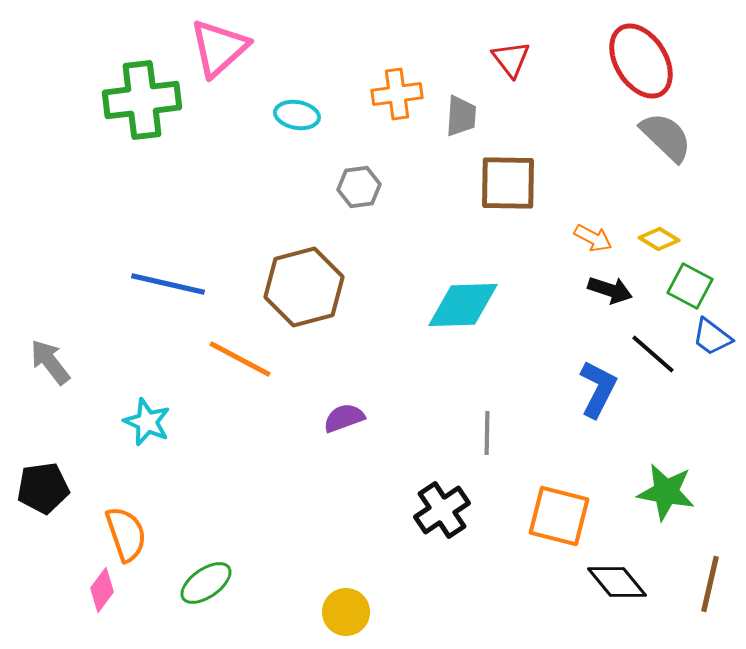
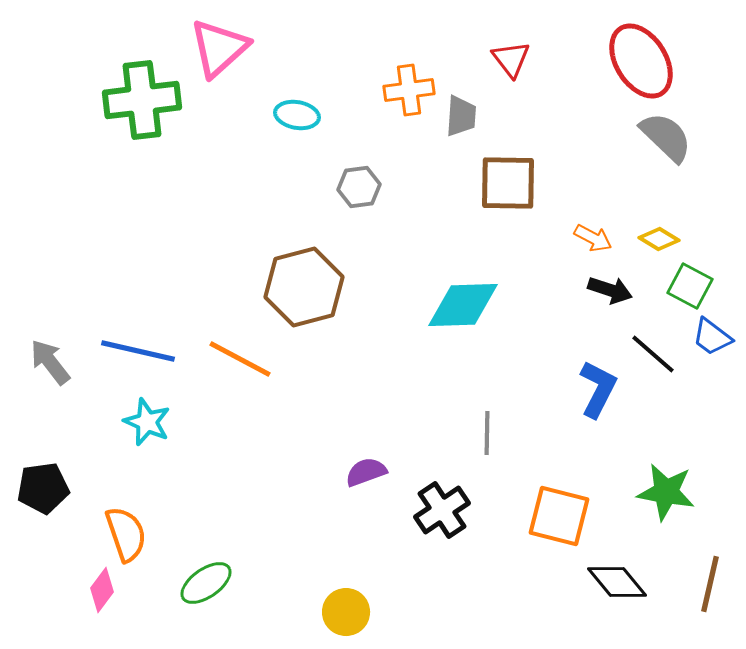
orange cross: moved 12 px right, 4 px up
blue line: moved 30 px left, 67 px down
purple semicircle: moved 22 px right, 54 px down
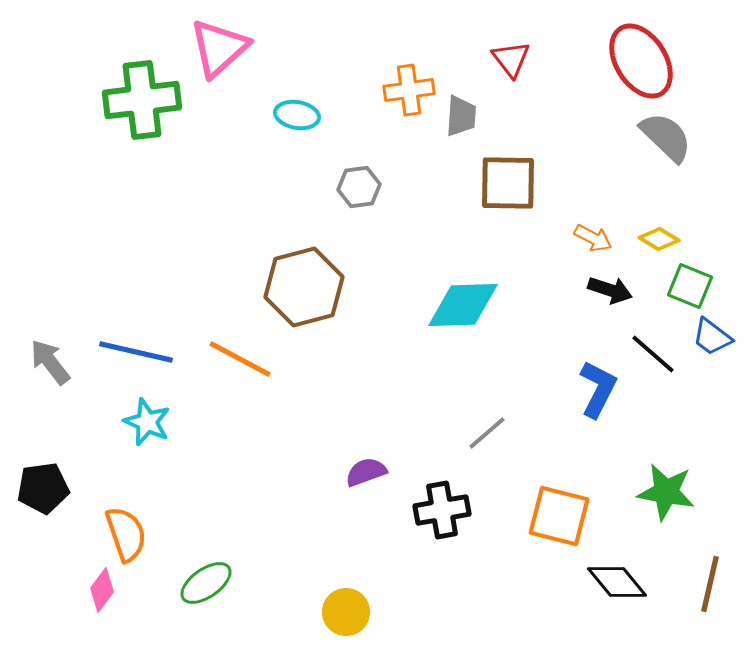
green square: rotated 6 degrees counterclockwise
blue line: moved 2 px left, 1 px down
gray line: rotated 48 degrees clockwise
black cross: rotated 24 degrees clockwise
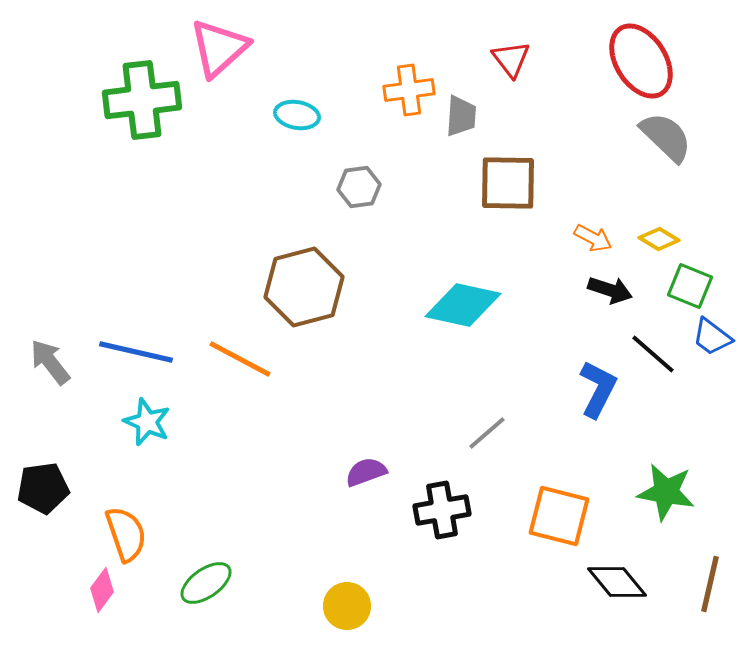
cyan diamond: rotated 14 degrees clockwise
yellow circle: moved 1 px right, 6 px up
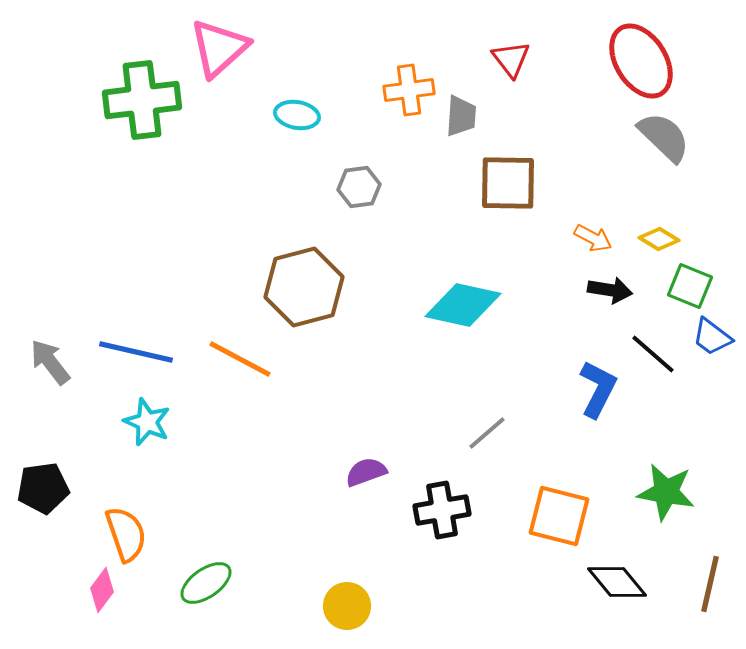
gray semicircle: moved 2 px left
black arrow: rotated 9 degrees counterclockwise
